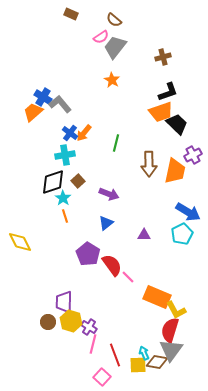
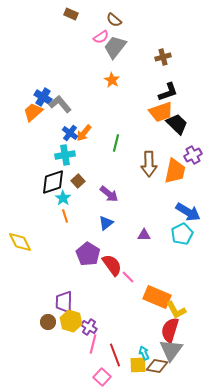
purple arrow at (109, 194): rotated 18 degrees clockwise
brown diamond at (157, 362): moved 4 px down
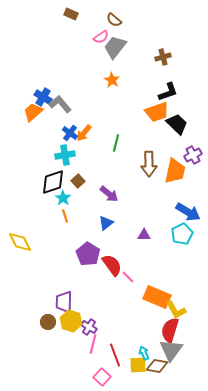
orange trapezoid at (161, 112): moved 4 px left
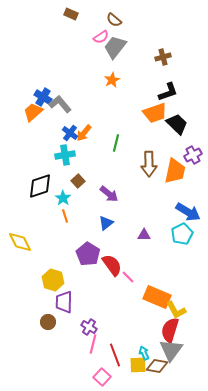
orange star at (112, 80): rotated 14 degrees clockwise
orange trapezoid at (157, 112): moved 2 px left, 1 px down
black diamond at (53, 182): moved 13 px left, 4 px down
yellow hexagon at (71, 321): moved 18 px left, 41 px up
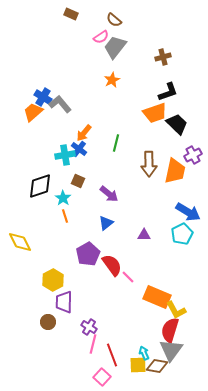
blue cross at (70, 133): moved 9 px right, 16 px down
brown square at (78, 181): rotated 24 degrees counterclockwise
purple pentagon at (88, 254): rotated 10 degrees clockwise
yellow hexagon at (53, 280): rotated 15 degrees clockwise
red line at (115, 355): moved 3 px left
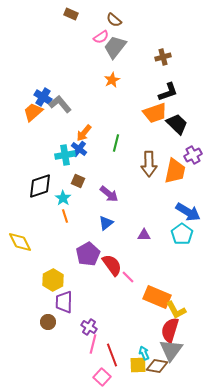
cyan pentagon at (182, 234): rotated 10 degrees counterclockwise
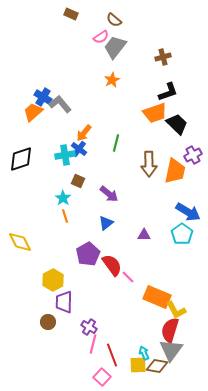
black diamond at (40, 186): moved 19 px left, 27 px up
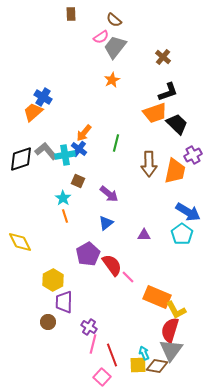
brown rectangle at (71, 14): rotated 64 degrees clockwise
brown cross at (163, 57): rotated 35 degrees counterclockwise
gray L-shape at (60, 104): moved 14 px left, 47 px down
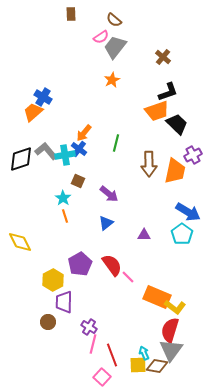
orange trapezoid at (155, 113): moved 2 px right, 2 px up
purple pentagon at (88, 254): moved 8 px left, 10 px down
yellow L-shape at (176, 310): moved 1 px left, 3 px up; rotated 25 degrees counterclockwise
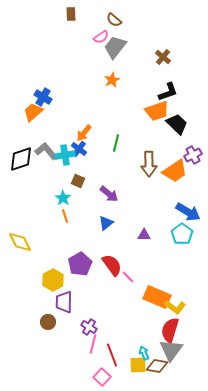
orange trapezoid at (175, 171): rotated 44 degrees clockwise
